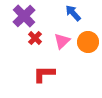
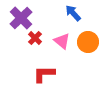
purple cross: moved 3 px left, 2 px down
pink triangle: rotated 36 degrees counterclockwise
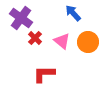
purple cross: rotated 10 degrees counterclockwise
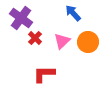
pink triangle: rotated 36 degrees clockwise
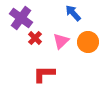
pink triangle: moved 1 px left
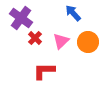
red L-shape: moved 3 px up
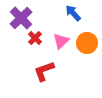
purple cross: rotated 10 degrees clockwise
orange circle: moved 1 px left, 1 px down
red L-shape: rotated 20 degrees counterclockwise
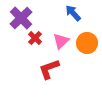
red L-shape: moved 5 px right, 2 px up
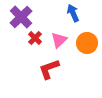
blue arrow: rotated 18 degrees clockwise
purple cross: moved 1 px up
pink triangle: moved 2 px left, 1 px up
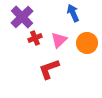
purple cross: moved 1 px right
red cross: rotated 24 degrees clockwise
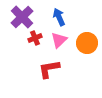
blue arrow: moved 14 px left, 4 px down
red L-shape: rotated 10 degrees clockwise
